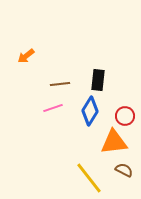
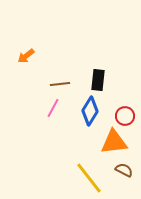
pink line: rotated 42 degrees counterclockwise
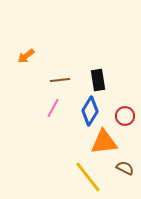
black rectangle: rotated 15 degrees counterclockwise
brown line: moved 4 px up
orange triangle: moved 10 px left
brown semicircle: moved 1 px right, 2 px up
yellow line: moved 1 px left, 1 px up
